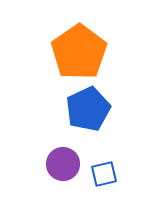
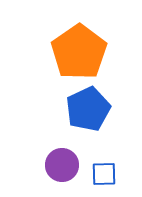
purple circle: moved 1 px left, 1 px down
blue square: rotated 12 degrees clockwise
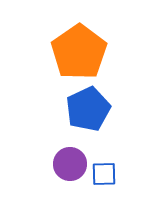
purple circle: moved 8 px right, 1 px up
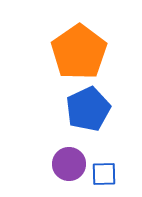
purple circle: moved 1 px left
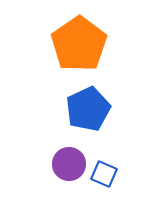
orange pentagon: moved 8 px up
blue square: rotated 24 degrees clockwise
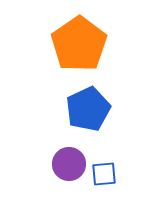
blue square: rotated 28 degrees counterclockwise
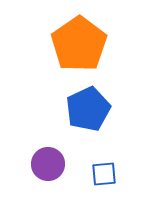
purple circle: moved 21 px left
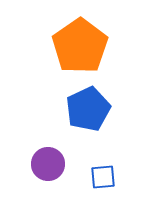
orange pentagon: moved 1 px right, 2 px down
blue square: moved 1 px left, 3 px down
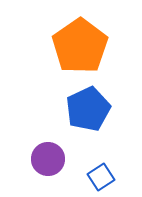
purple circle: moved 5 px up
blue square: moved 2 px left; rotated 28 degrees counterclockwise
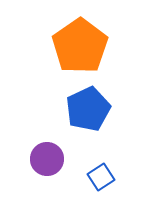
purple circle: moved 1 px left
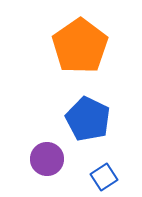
blue pentagon: moved 10 px down; rotated 21 degrees counterclockwise
blue square: moved 3 px right
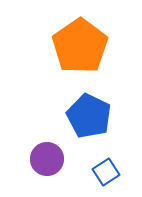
blue pentagon: moved 1 px right, 3 px up
blue square: moved 2 px right, 5 px up
